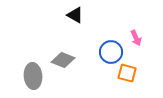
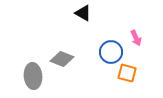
black triangle: moved 8 px right, 2 px up
gray diamond: moved 1 px left, 1 px up
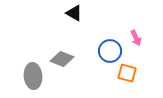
black triangle: moved 9 px left
blue circle: moved 1 px left, 1 px up
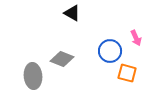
black triangle: moved 2 px left
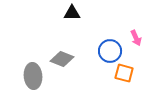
black triangle: rotated 30 degrees counterclockwise
orange square: moved 3 px left
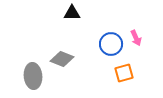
blue circle: moved 1 px right, 7 px up
orange square: rotated 30 degrees counterclockwise
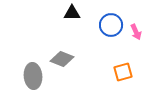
pink arrow: moved 6 px up
blue circle: moved 19 px up
orange square: moved 1 px left, 1 px up
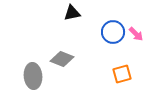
black triangle: rotated 12 degrees counterclockwise
blue circle: moved 2 px right, 7 px down
pink arrow: moved 2 px down; rotated 21 degrees counterclockwise
orange square: moved 1 px left, 2 px down
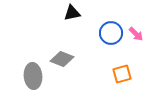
blue circle: moved 2 px left, 1 px down
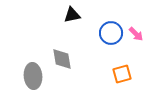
black triangle: moved 2 px down
gray diamond: rotated 60 degrees clockwise
